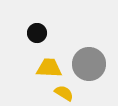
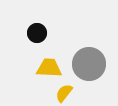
yellow semicircle: rotated 84 degrees counterclockwise
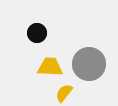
yellow trapezoid: moved 1 px right, 1 px up
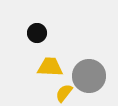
gray circle: moved 12 px down
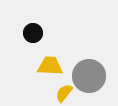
black circle: moved 4 px left
yellow trapezoid: moved 1 px up
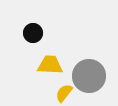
yellow trapezoid: moved 1 px up
